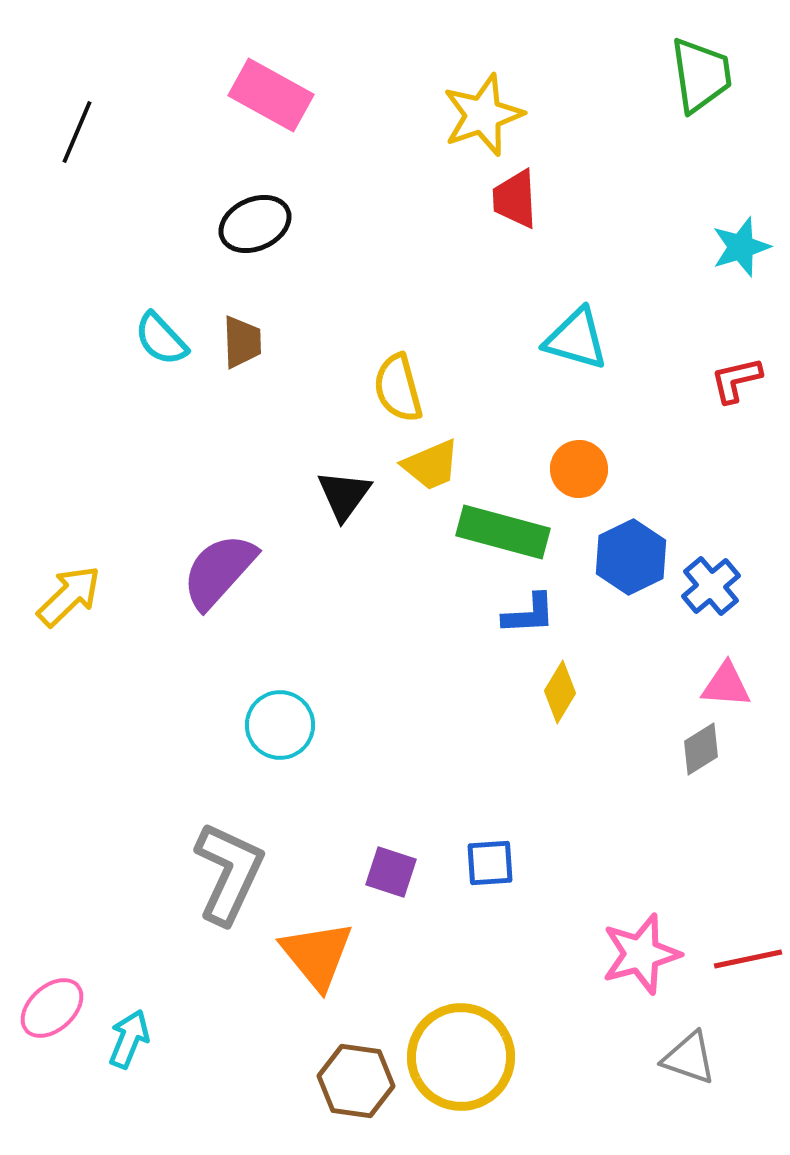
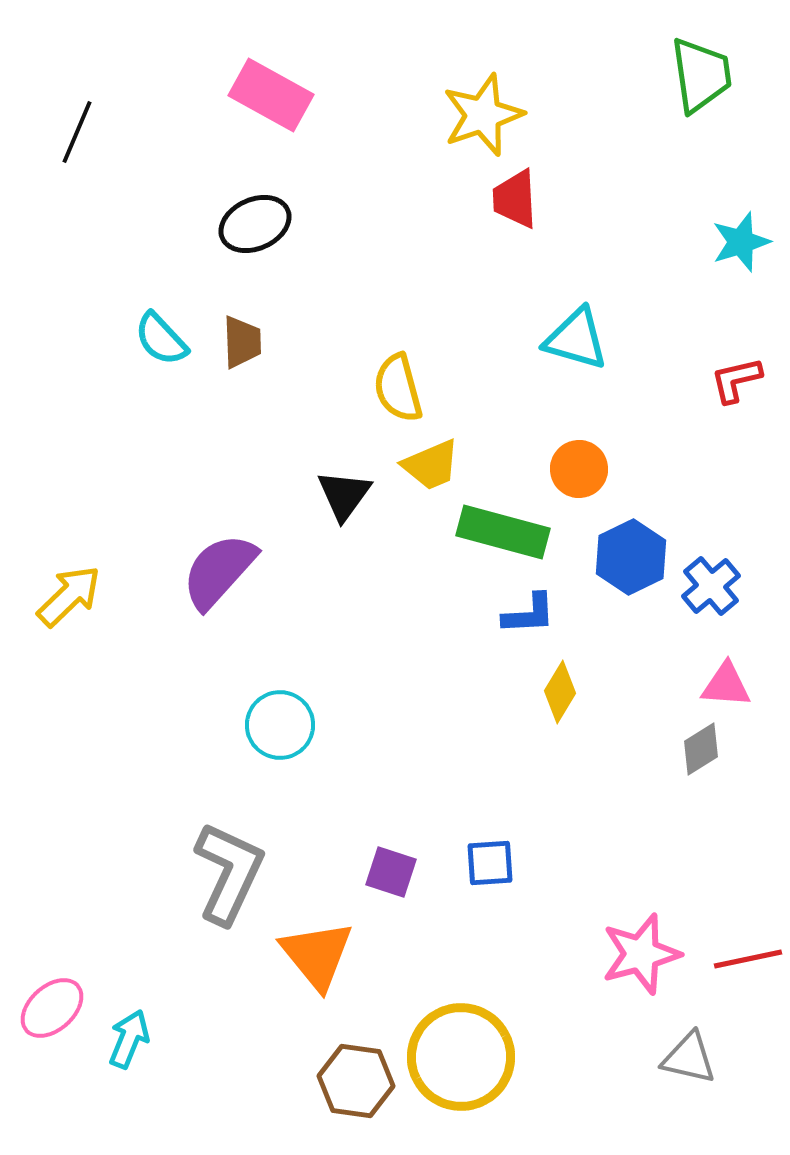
cyan star: moved 5 px up
gray triangle: rotated 6 degrees counterclockwise
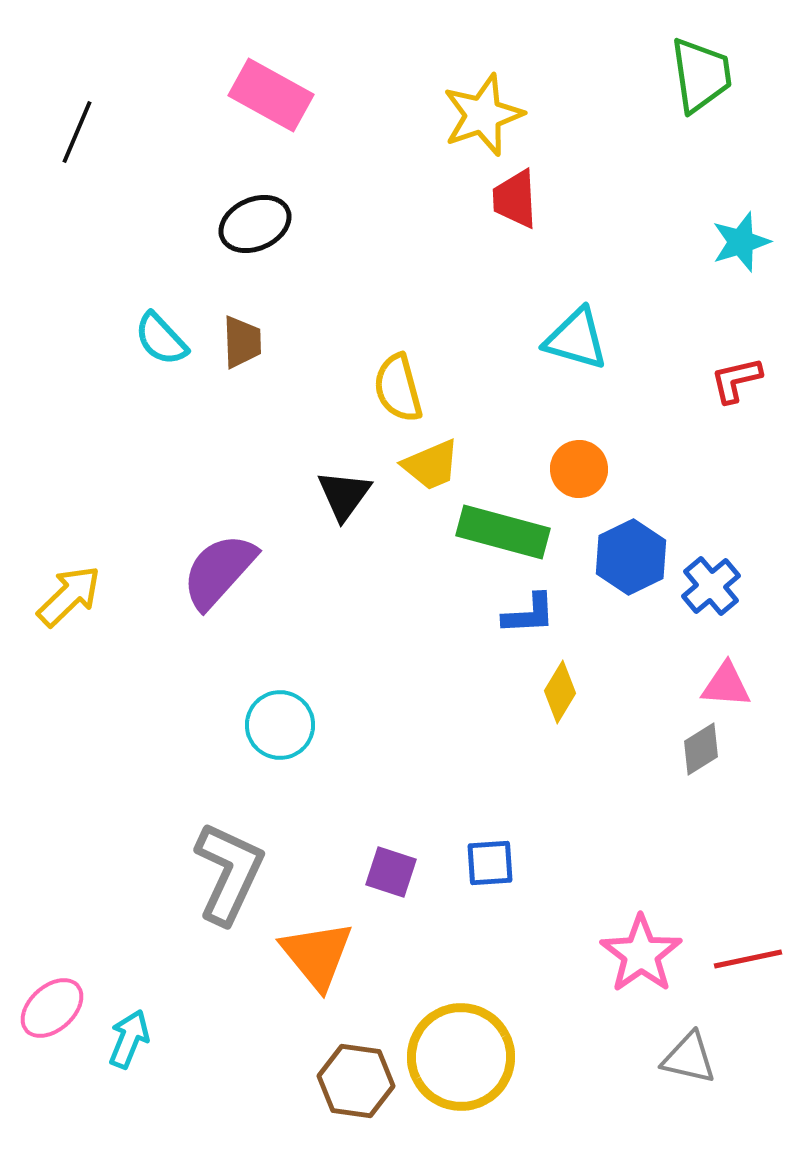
pink star: rotated 20 degrees counterclockwise
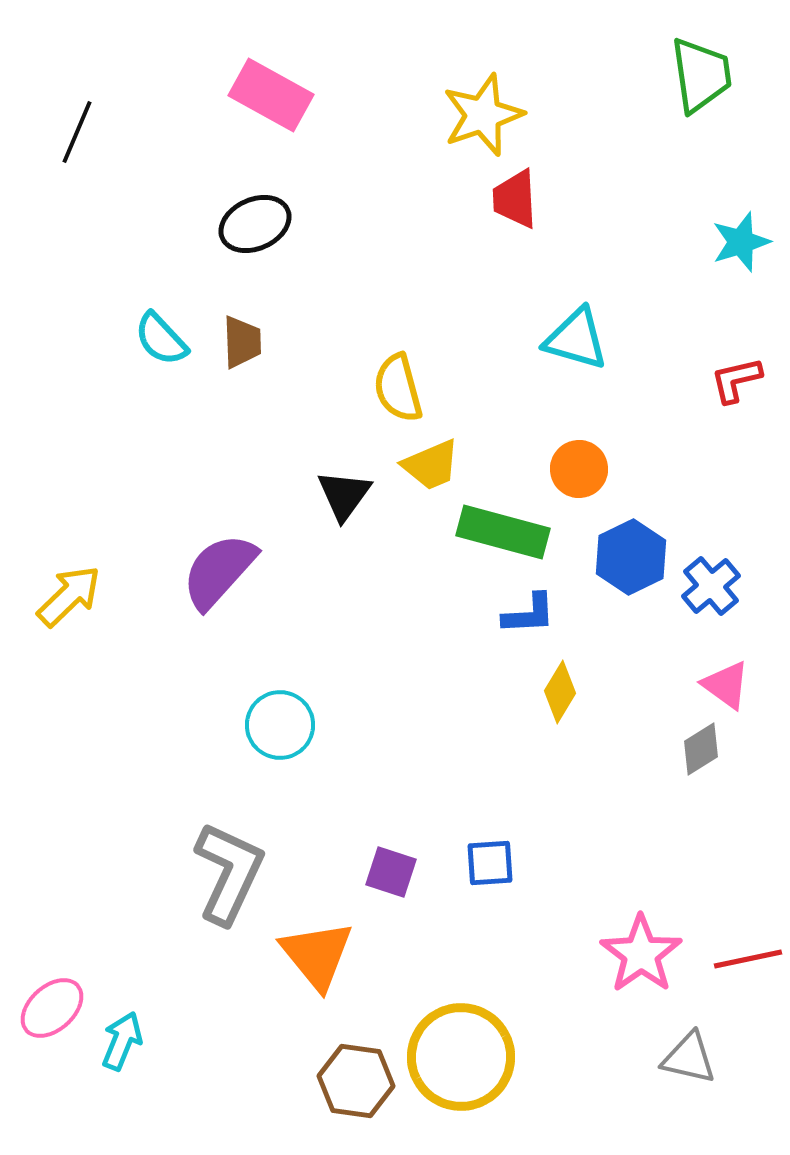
pink triangle: rotated 32 degrees clockwise
cyan arrow: moved 7 px left, 2 px down
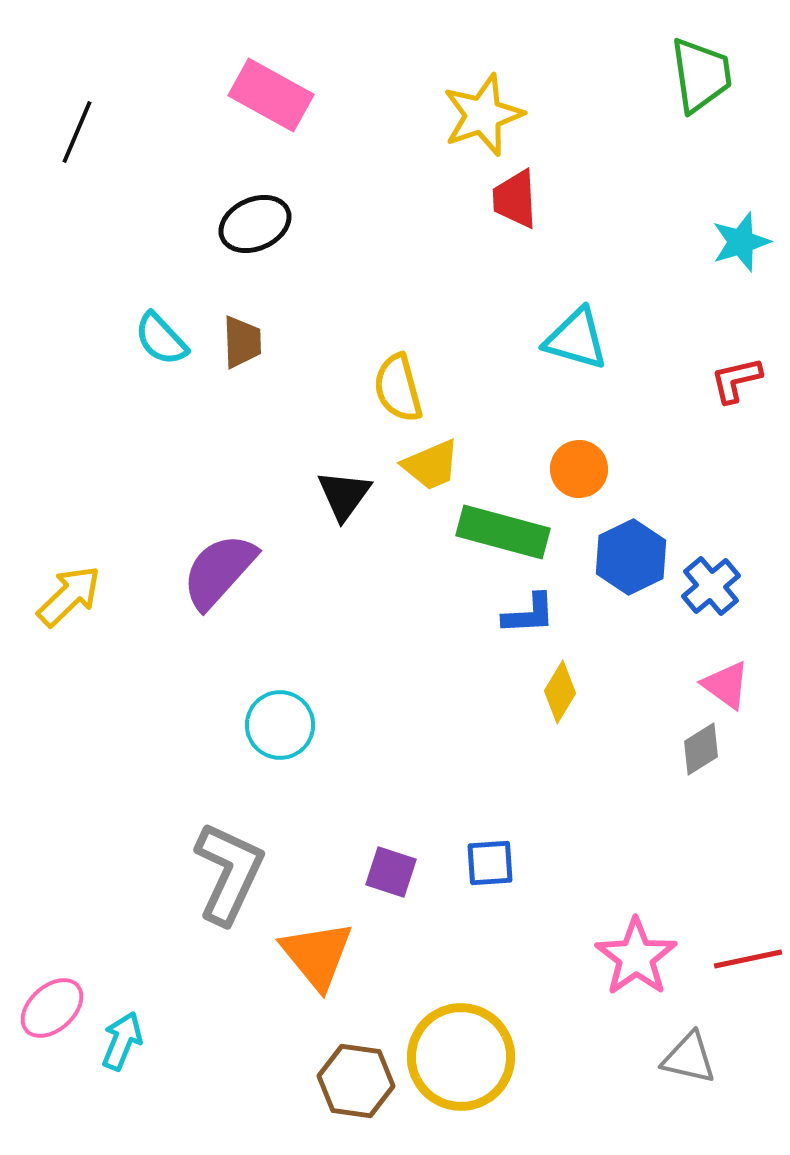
pink star: moved 5 px left, 3 px down
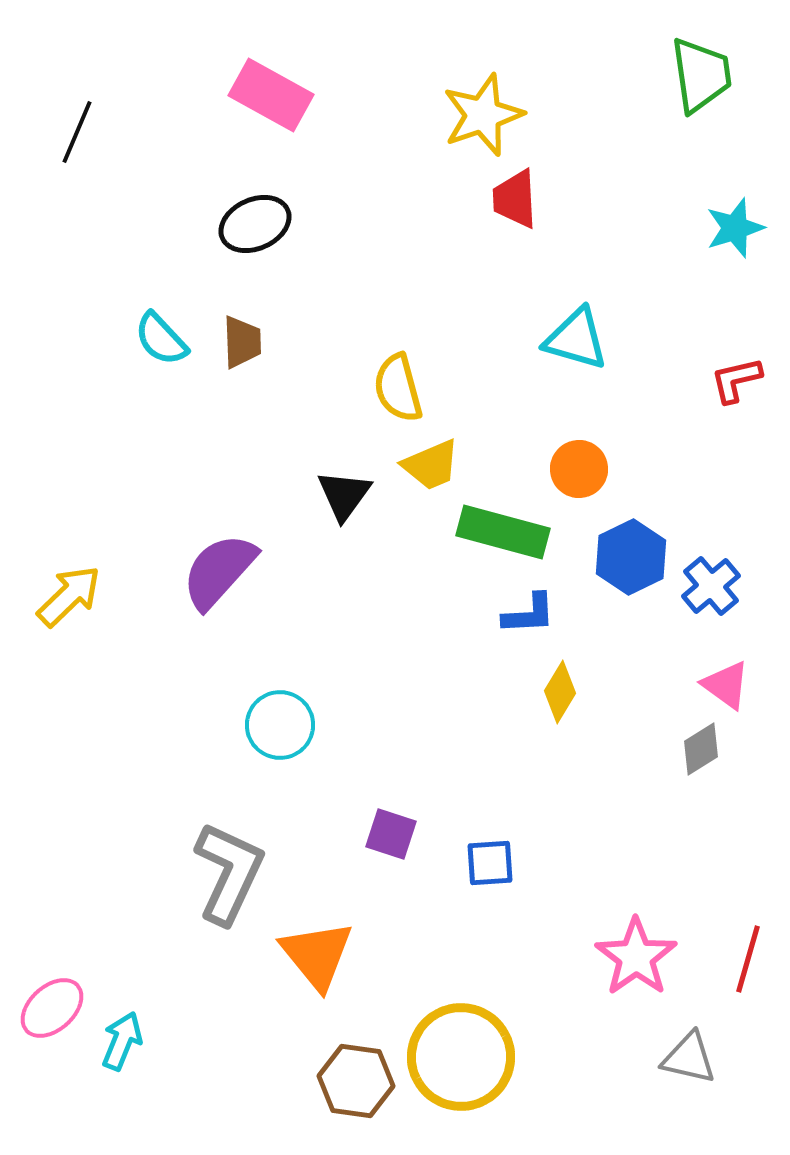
cyan star: moved 6 px left, 14 px up
purple square: moved 38 px up
red line: rotated 62 degrees counterclockwise
